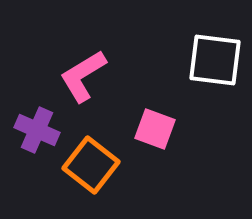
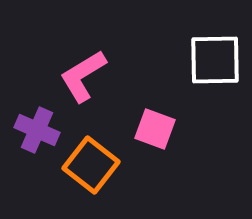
white square: rotated 8 degrees counterclockwise
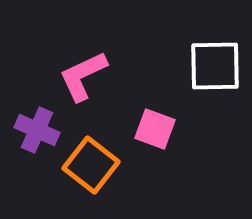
white square: moved 6 px down
pink L-shape: rotated 6 degrees clockwise
